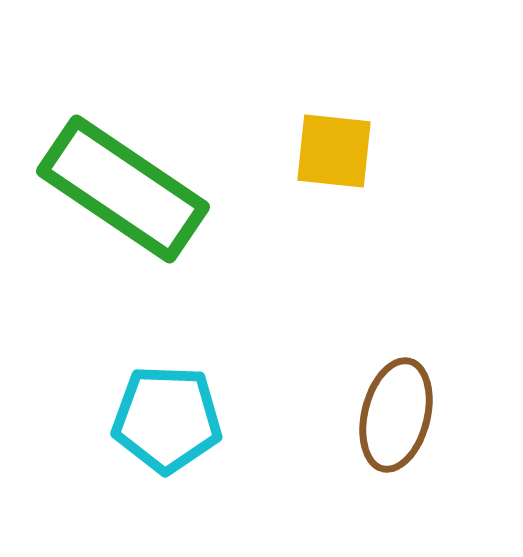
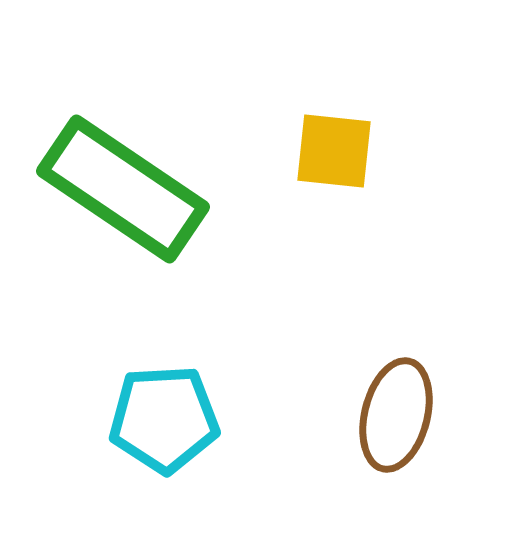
cyan pentagon: moved 3 px left; rotated 5 degrees counterclockwise
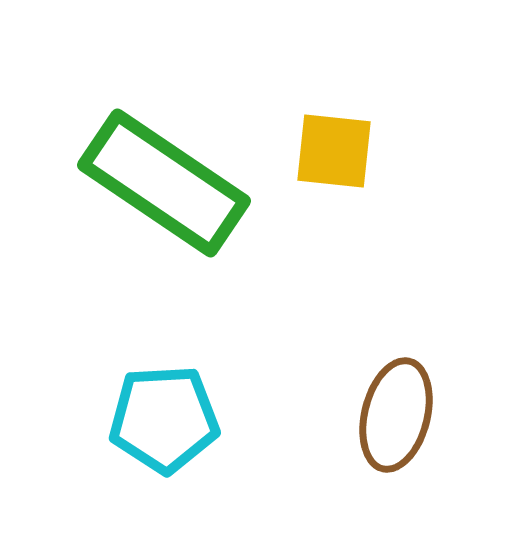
green rectangle: moved 41 px right, 6 px up
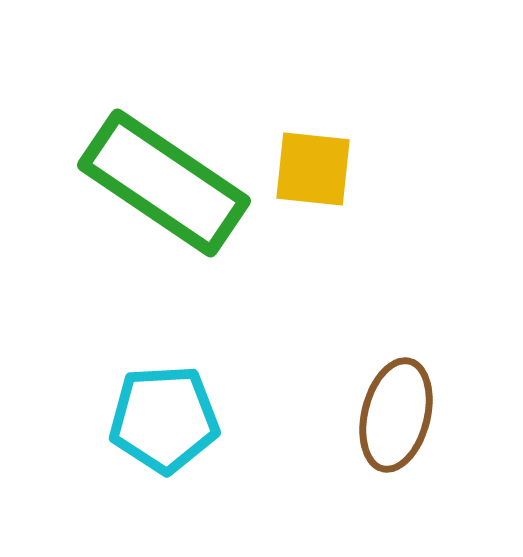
yellow square: moved 21 px left, 18 px down
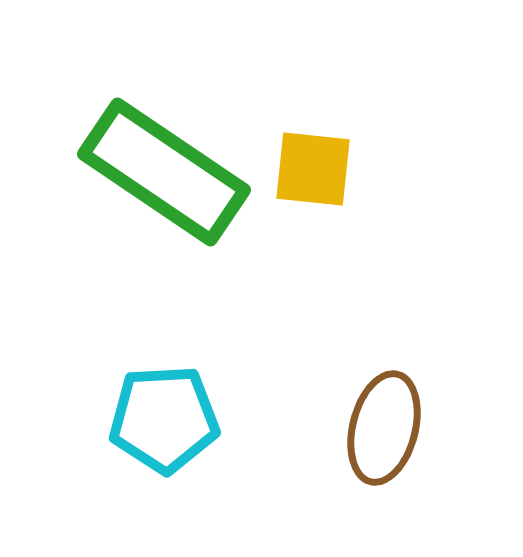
green rectangle: moved 11 px up
brown ellipse: moved 12 px left, 13 px down
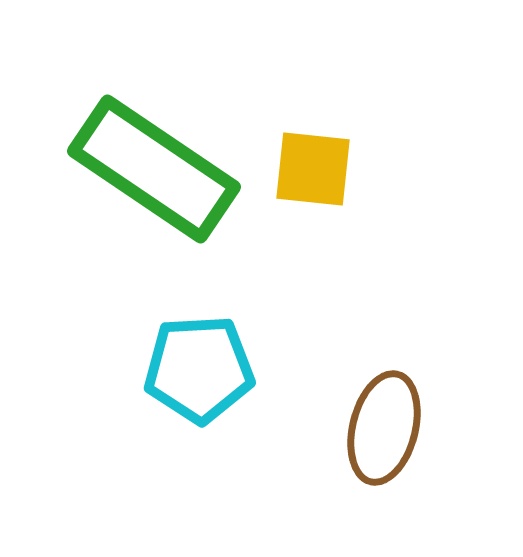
green rectangle: moved 10 px left, 3 px up
cyan pentagon: moved 35 px right, 50 px up
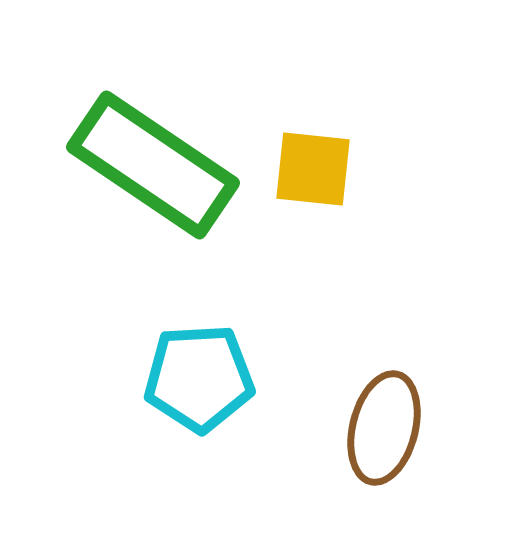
green rectangle: moved 1 px left, 4 px up
cyan pentagon: moved 9 px down
